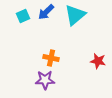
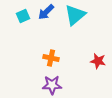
purple star: moved 7 px right, 5 px down
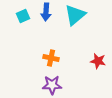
blue arrow: rotated 42 degrees counterclockwise
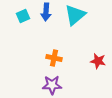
orange cross: moved 3 px right
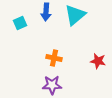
cyan square: moved 3 px left, 7 px down
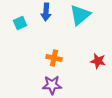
cyan triangle: moved 5 px right
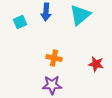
cyan square: moved 1 px up
red star: moved 2 px left, 3 px down
